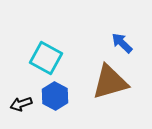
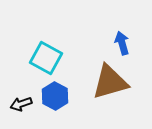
blue arrow: rotated 30 degrees clockwise
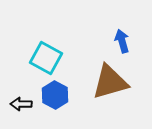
blue arrow: moved 2 px up
blue hexagon: moved 1 px up
black arrow: rotated 20 degrees clockwise
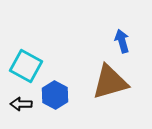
cyan square: moved 20 px left, 8 px down
